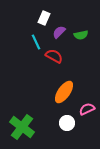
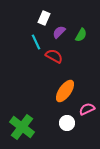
green semicircle: rotated 48 degrees counterclockwise
orange ellipse: moved 1 px right, 1 px up
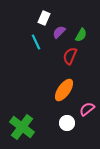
red semicircle: moved 16 px right; rotated 96 degrees counterclockwise
orange ellipse: moved 1 px left, 1 px up
pink semicircle: rotated 14 degrees counterclockwise
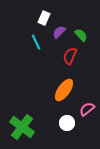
green semicircle: rotated 72 degrees counterclockwise
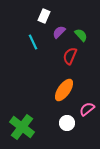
white rectangle: moved 2 px up
cyan line: moved 3 px left
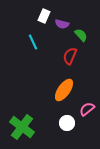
purple semicircle: moved 3 px right, 8 px up; rotated 120 degrees counterclockwise
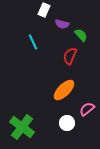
white rectangle: moved 6 px up
orange ellipse: rotated 10 degrees clockwise
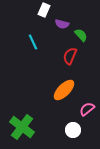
white circle: moved 6 px right, 7 px down
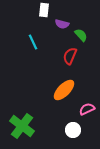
white rectangle: rotated 16 degrees counterclockwise
pink semicircle: rotated 14 degrees clockwise
green cross: moved 1 px up
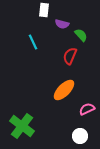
white circle: moved 7 px right, 6 px down
